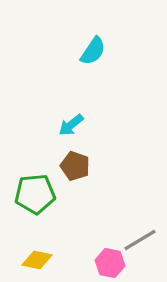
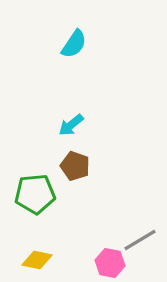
cyan semicircle: moved 19 px left, 7 px up
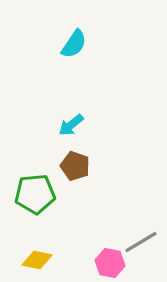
gray line: moved 1 px right, 2 px down
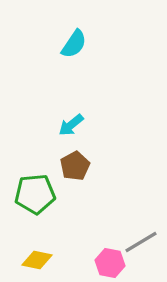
brown pentagon: rotated 24 degrees clockwise
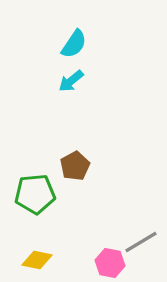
cyan arrow: moved 44 px up
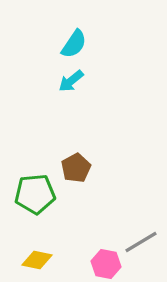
brown pentagon: moved 1 px right, 2 px down
pink hexagon: moved 4 px left, 1 px down
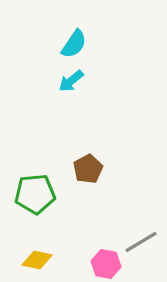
brown pentagon: moved 12 px right, 1 px down
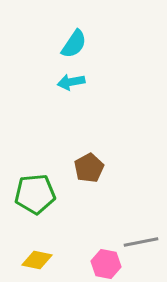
cyan arrow: moved 1 px down; rotated 28 degrees clockwise
brown pentagon: moved 1 px right, 1 px up
gray line: rotated 20 degrees clockwise
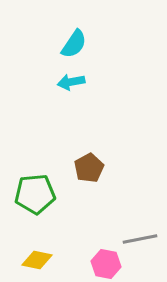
gray line: moved 1 px left, 3 px up
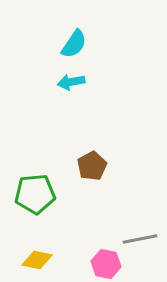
brown pentagon: moved 3 px right, 2 px up
